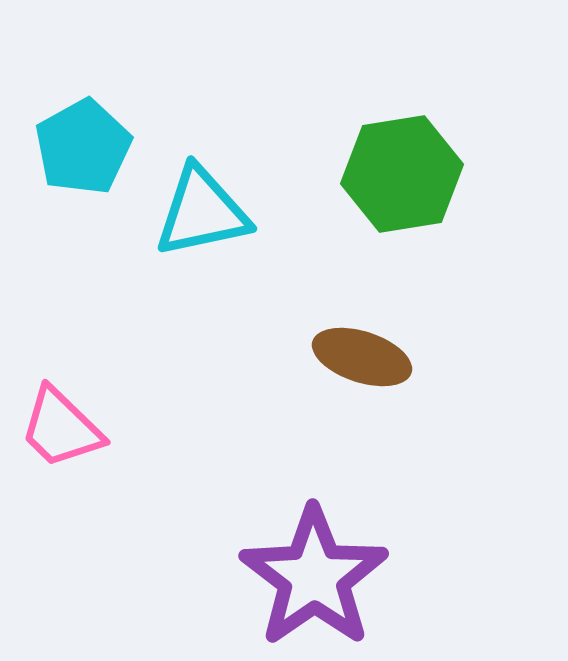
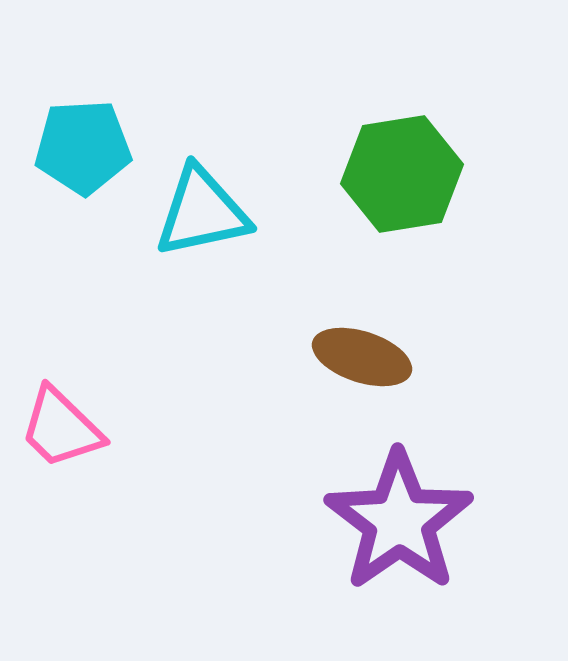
cyan pentagon: rotated 26 degrees clockwise
purple star: moved 85 px right, 56 px up
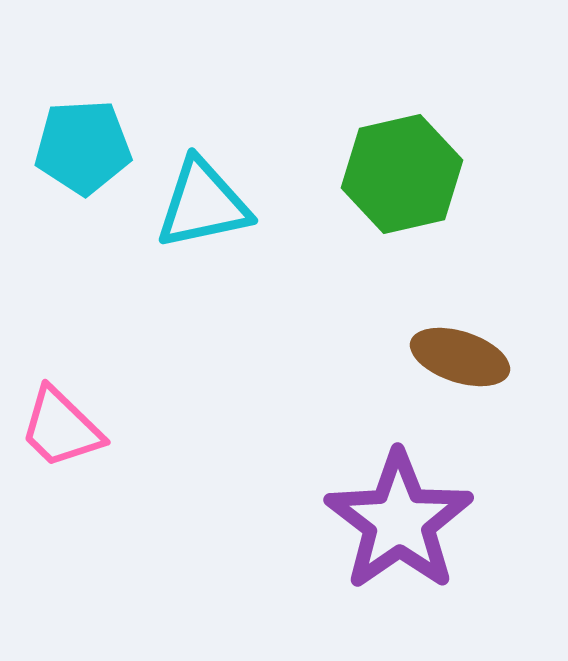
green hexagon: rotated 4 degrees counterclockwise
cyan triangle: moved 1 px right, 8 px up
brown ellipse: moved 98 px right
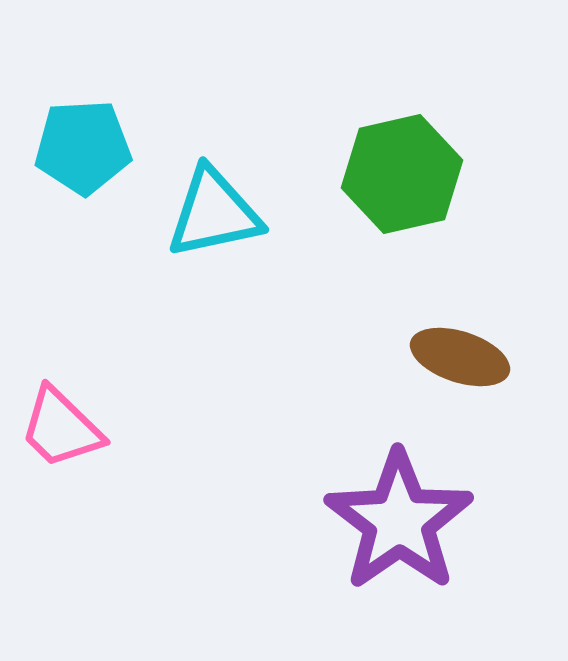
cyan triangle: moved 11 px right, 9 px down
